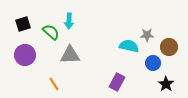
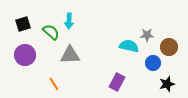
black star: moved 1 px right; rotated 21 degrees clockwise
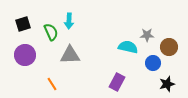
green semicircle: rotated 24 degrees clockwise
cyan semicircle: moved 1 px left, 1 px down
orange line: moved 2 px left
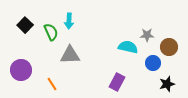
black square: moved 2 px right, 1 px down; rotated 28 degrees counterclockwise
purple circle: moved 4 px left, 15 px down
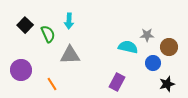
green semicircle: moved 3 px left, 2 px down
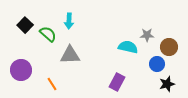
green semicircle: rotated 24 degrees counterclockwise
blue circle: moved 4 px right, 1 px down
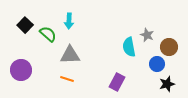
gray star: rotated 24 degrees clockwise
cyan semicircle: moved 1 px right; rotated 114 degrees counterclockwise
orange line: moved 15 px right, 5 px up; rotated 40 degrees counterclockwise
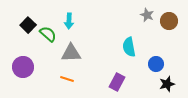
black square: moved 3 px right
gray star: moved 20 px up
brown circle: moved 26 px up
gray triangle: moved 1 px right, 2 px up
blue circle: moved 1 px left
purple circle: moved 2 px right, 3 px up
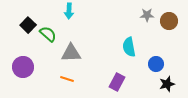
gray star: rotated 24 degrees counterclockwise
cyan arrow: moved 10 px up
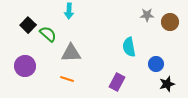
brown circle: moved 1 px right, 1 px down
purple circle: moved 2 px right, 1 px up
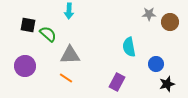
gray star: moved 2 px right, 1 px up
black square: rotated 35 degrees counterclockwise
gray triangle: moved 1 px left, 2 px down
orange line: moved 1 px left, 1 px up; rotated 16 degrees clockwise
